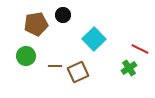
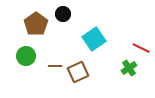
black circle: moved 1 px up
brown pentagon: rotated 25 degrees counterclockwise
cyan square: rotated 10 degrees clockwise
red line: moved 1 px right, 1 px up
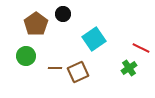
brown line: moved 2 px down
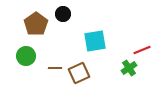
cyan square: moved 1 px right, 2 px down; rotated 25 degrees clockwise
red line: moved 1 px right, 2 px down; rotated 48 degrees counterclockwise
brown square: moved 1 px right, 1 px down
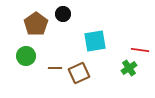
red line: moved 2 px left; rotated 30 degrees clockwise
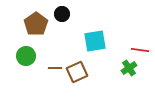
black circle: moved 1 px left
brown square: moved 2 px left, 1 px up
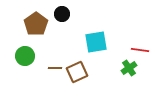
cyan square: moved 1 px right, 1 px down
green circle: moved 1 px left
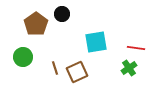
red line: moved 4 px left, 2 px up
green circle: moved 2 px left, 1 px down
brown line: rotated 72 degrees clockwise
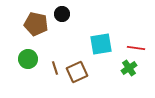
brown pentagon: rotated 25 degrees counterclockwise
cyan square: moved 5 px right, 2 px down
green circle: moved 5 px right, 2 px down
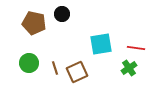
brown pentagon: moved 2 px left, 1 px up
green circle: moved 1 px right, 4 px down
